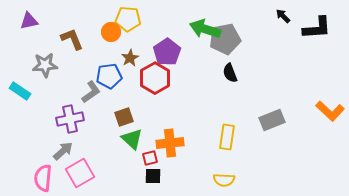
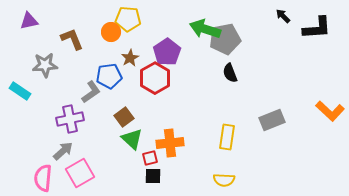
brown square: rotated 18 degrees counterclockwise
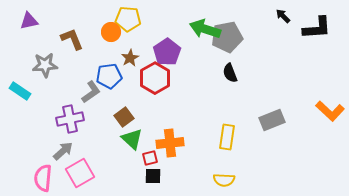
gray pentagon: moved 2 px right, 2 px up
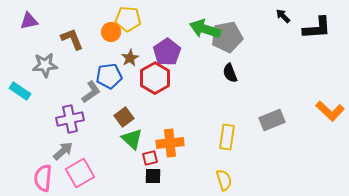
yellow semicircle: rotated 110 degrees counterclockwise
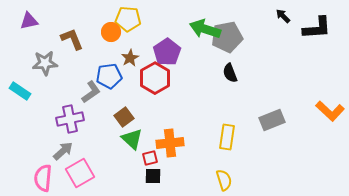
gray star: moved 2 px up
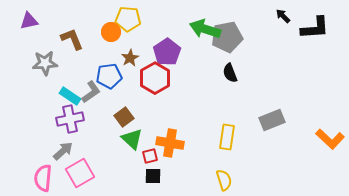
black L-shape: moved 2 px left
cyan rectangle: moved 50 px right, 5 px down
orange L-shape: moved 28 px down
orange cross: rotated 16 degrees clockwise
red square: moved 2 px up
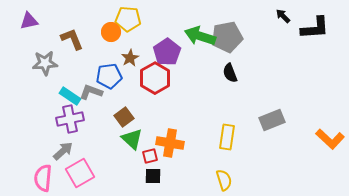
green arrow: moved 5 px left, 7 px down
gray L-shape: rotated 125 degrees counterclockwise
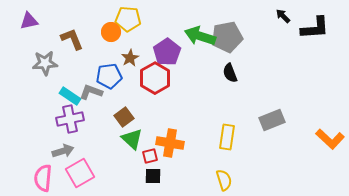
gray arrow: rotated 25 degrees clockwise
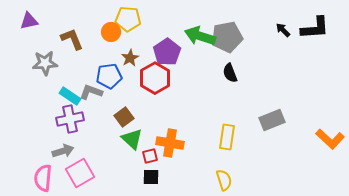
black arrow: moved 14 px down
black square: moved 2 px left, 1 px down
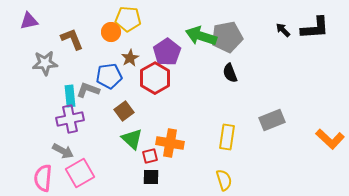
green arrow: moved 1 px right
gray L-shape: moved 3 px left, 2 px up
cyan rectangle: rotated 50 degrees clockwise
brown square: moved 6 px up
gray arrow: rotated 45 degrees clockwise
